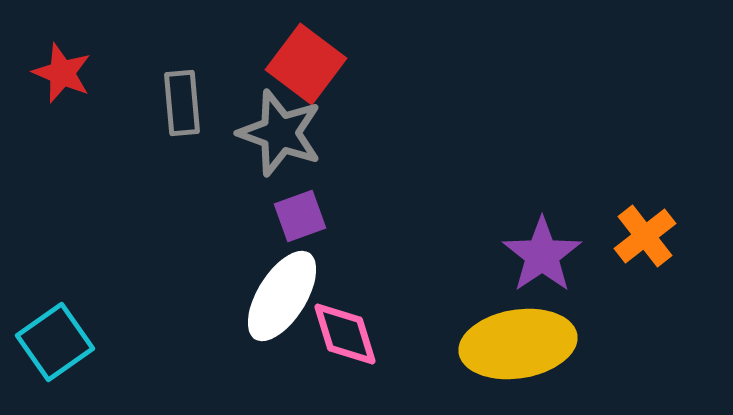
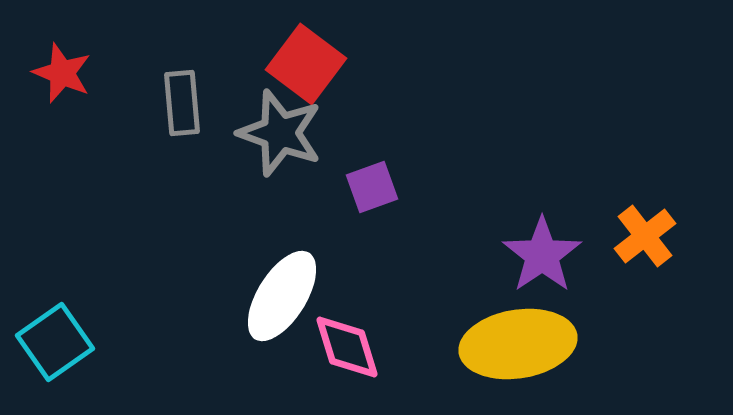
purple square: moved 72 px right, 29 px up
pink diamond: moved 2 px right, 13 px down
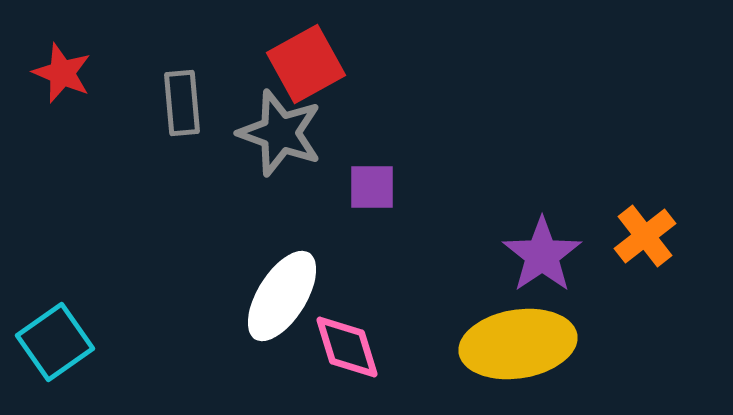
red square: rotated 24 degrees clockwise
purple square: rotated 20 degrees clockwise
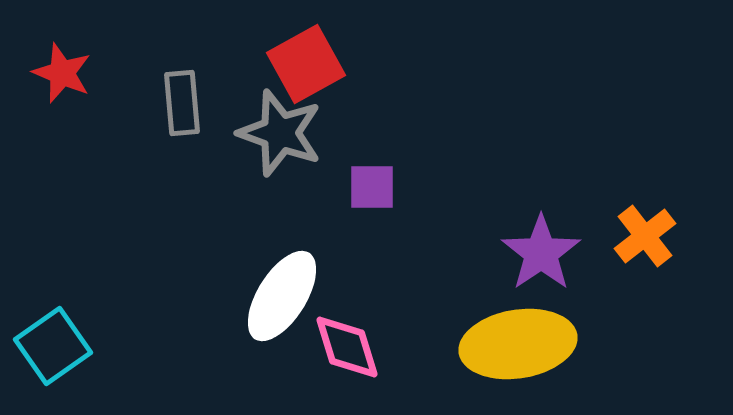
purple star: moved 1 px left, 2 px up
cyan square: moved 2 px left, 4 px down
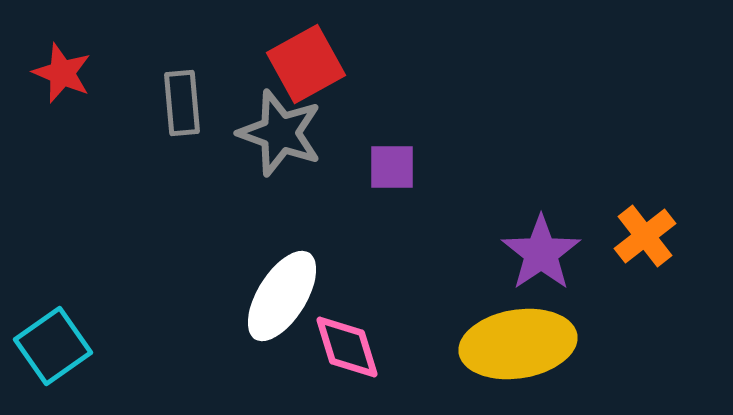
purple square: moved 20 px right, 20 px up
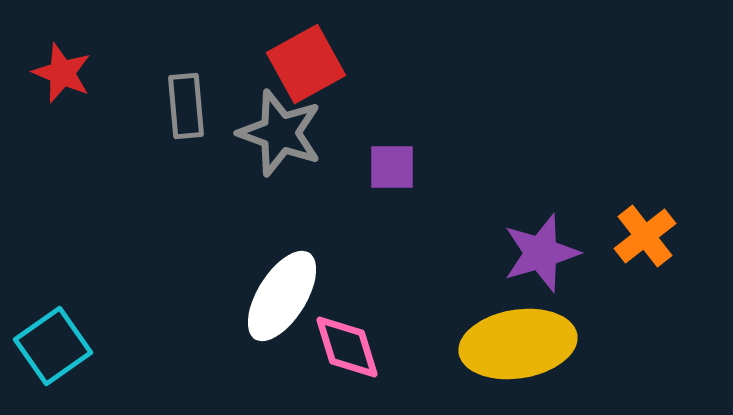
gray rectangle: moved 4 px right, 3 px down
purple star: rotated 18 degrees clockwise
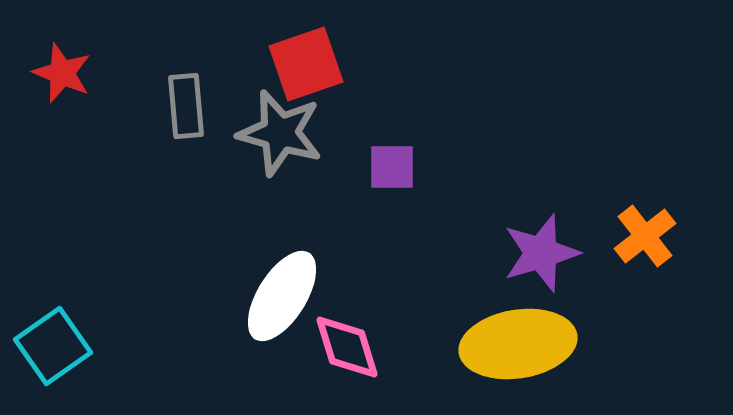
red square: rotated 10 degrees clockwise
gray star: rotated 4 degrees counterclockwise
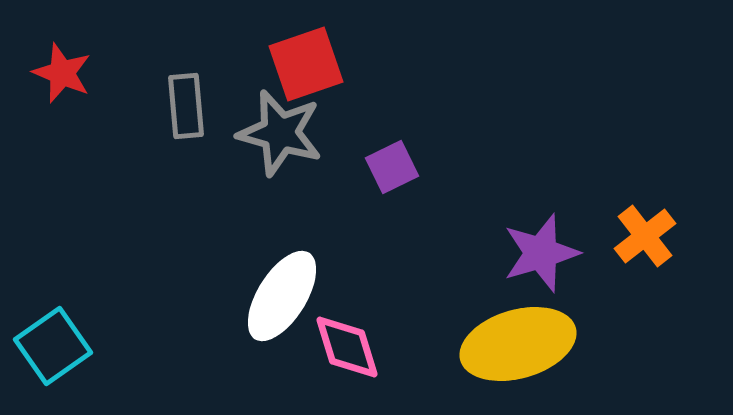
purple square: rotated 26 degrees counterclockwise
yellow ellipse: rotated 7 degrees counterclockwise
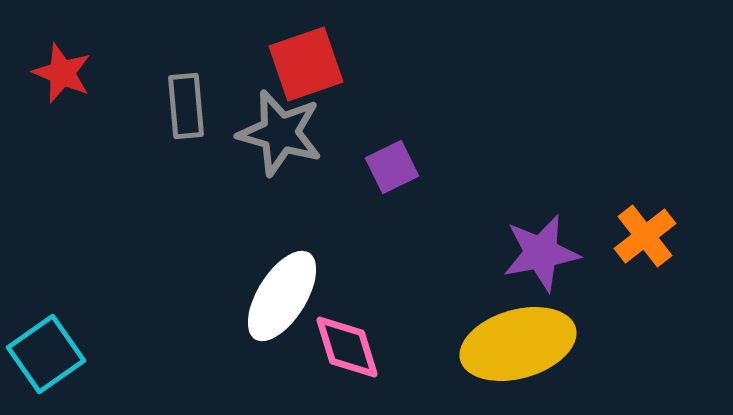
purple star: rotated 6 degrees clockwise
cyan square: moved 7 px left, 8 px down
